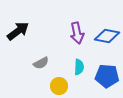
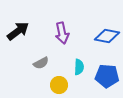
purple arrow: moved 15 px left
yellow circle: moved 1 px up
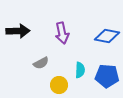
black arrow: rotated 35 degrees clockwise
cyan semicircle: moved 1 px right, 3 px down
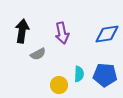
black arrow: moved 4 px right; rotated 80 degrees counterclockwise
blue diamond: moved 2 px up; rotated 20 degrees counterclockwise
gray semicircle: moved 3 px left, 9 px up
cyan semicircle: moved 1 px left, 4 px down
blue pentagon: moved 2 px left, 1 px up
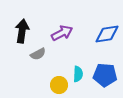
purple arrow: rotated 105 degrees counterclockwise
cyan semicircle: moved 1 px left
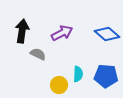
blue diamond: rotated 50 degrees clockwise
gray semicircle: rotated 126 degrees counterclockwise
blue pentagon: moved 1 px right, 1 px down
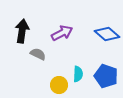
blue pentagon: rotated 15 degrees clockwise
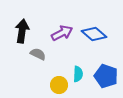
blue diamond: moved 13 px left
